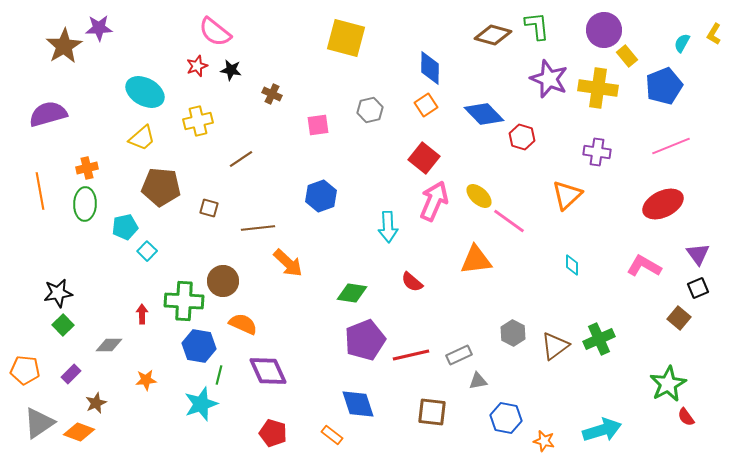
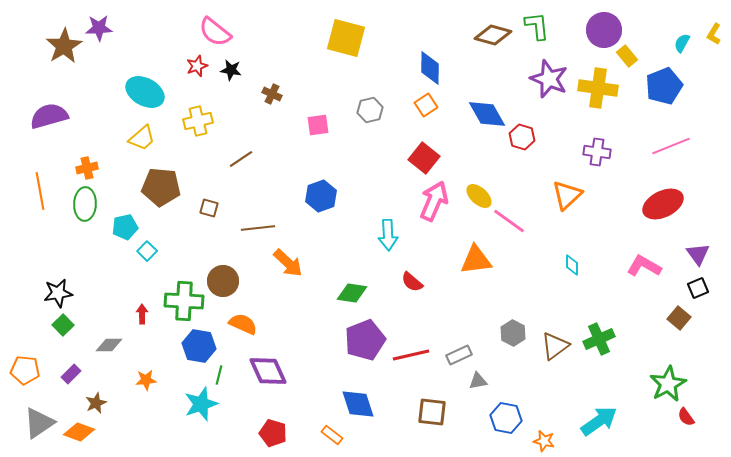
purple semicircle at (48, 114): moved 1 px right, 2 px down
blue diamond at (484, 114): moved 3 px right; rotated 15 degrees clockwise
cyan arrow at (388, 227): moved 8 px down
cyan arrow at (602, 430): moved 3 px left, 9 px up; rotated 18 degrees counterclockwise
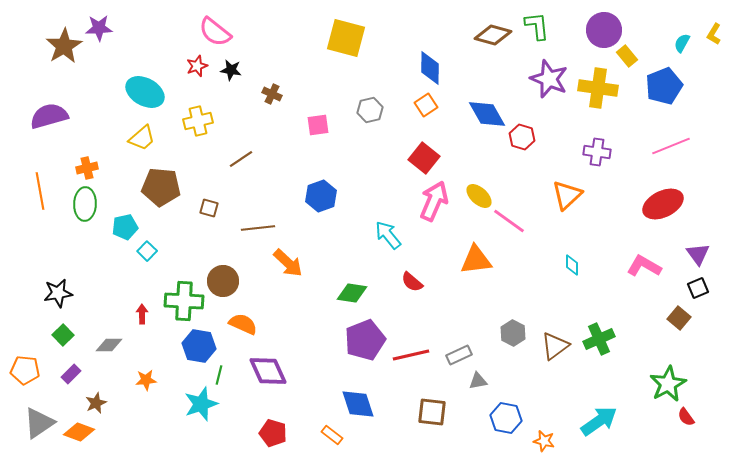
cyan arrow at (388, 235): rotated 144 degrees clockwise
green square at (63, 325): moved 10 px down
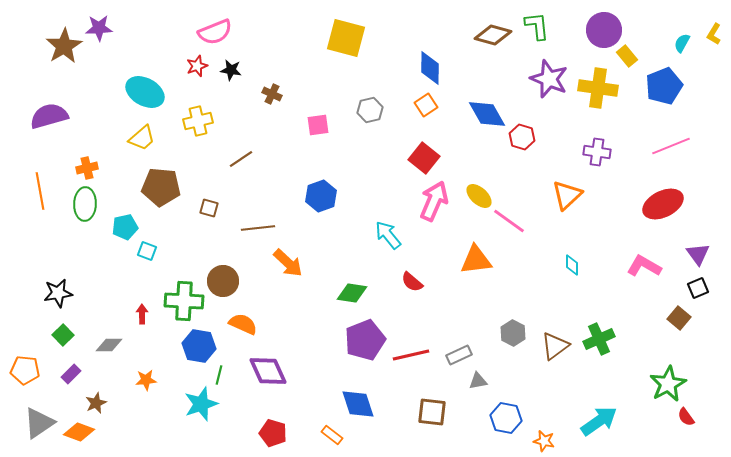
pink semicircle at (215, 32): rotated 60 degrees counterclockwise
cyan square at (147, 251): rotated 24 degrees counterclockwise
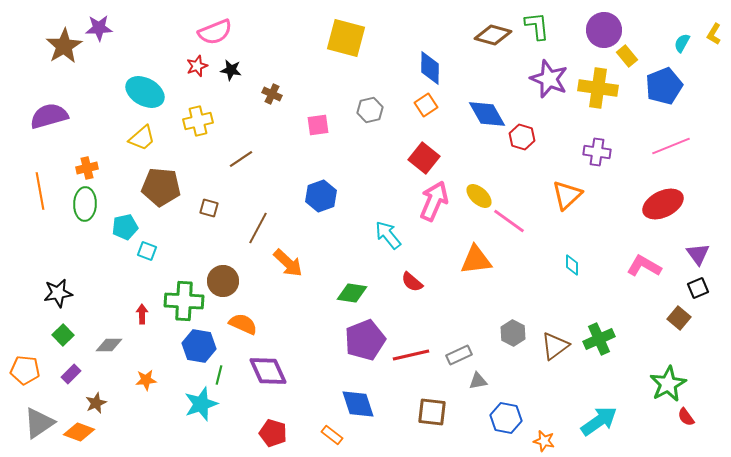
brown line at (258, 228): rotated 56 degrees counterclockwise
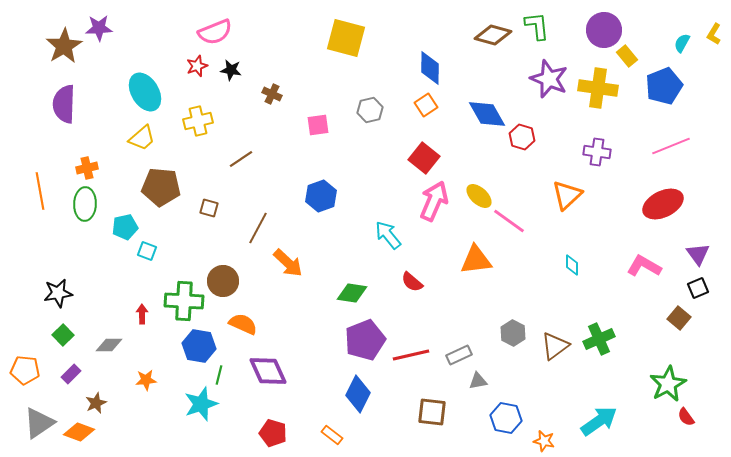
cyan ellipse at (145, 92): rotated 30 degrees clockwise
purple semicircle at (49, 116): moved 15 px right, 12 px up; rotated 72 degrees counterclockwise
blue diamond at (358, 404): moved 10 px up; rotated 45 degrees clockwise
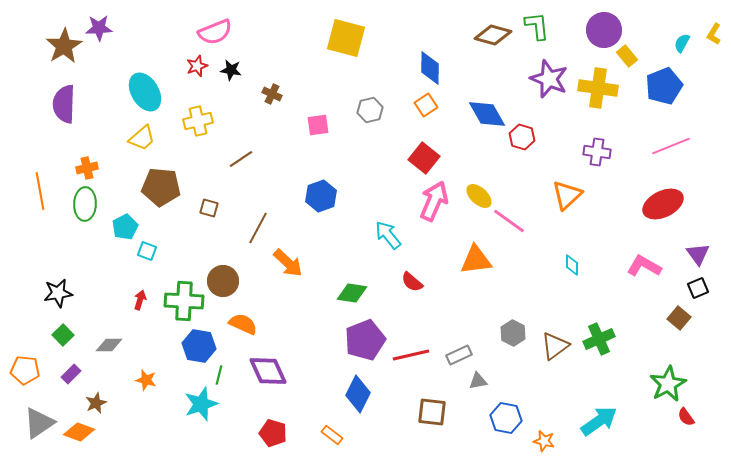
cyan pentagon at (125, 227): rotated 15 degrees counterclockwise
red arrow at (142, 314): moved 2 px left, 14 px up; rotated 18 degrees clockwise
orange star at (146, 380): rotated 20 degrees clockwise
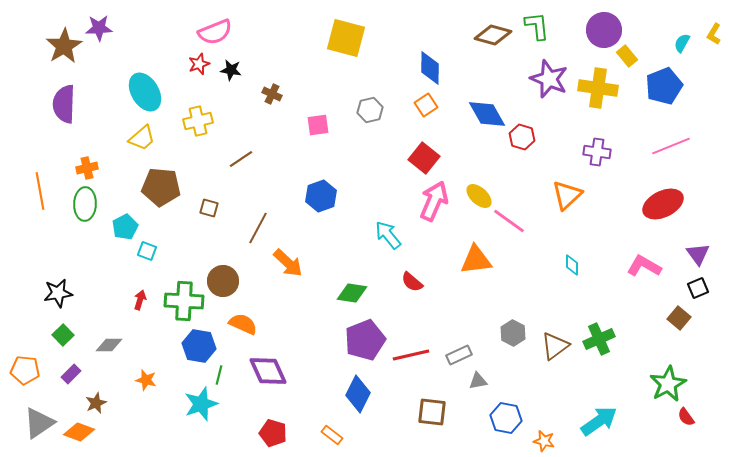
red star at (197, 66): moved 2 px right, 2 px up
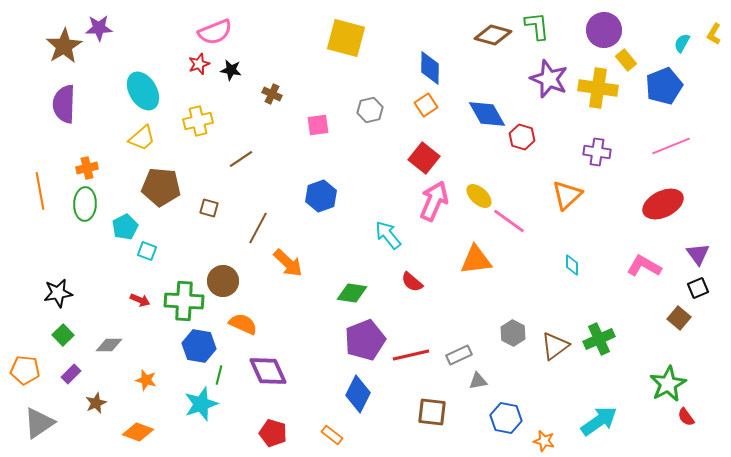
yellow rectangle at (627, 56): moved 1 px left, 4 px down
cyan ellipse at (145, 92): moved 2 px left, 1 px up
red arrow at (140, 300): rotated 96 degrees clockwise
orange diamond at (79, 432): moved 59 px right
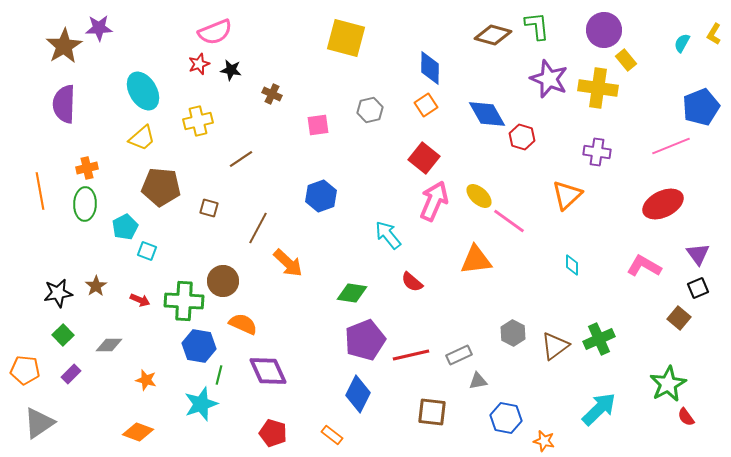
blue pentagon at (664, 86): moved 37 px right, 21 px down
brown star at (96, 403): moved 117 px up; rotated 10 degrees counterclockwise
cyan arrow at (599, 421): moved 12 px up; rotated 9 degrees counterclockwise
